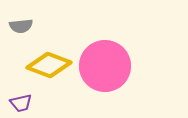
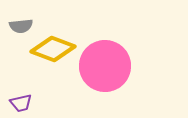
yellow diamond: moved 4 px right, 16 px up
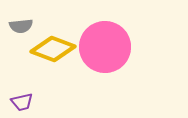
pink circle: moved 19 px up
purple trapezoid: moved 1 px right, 1 px up
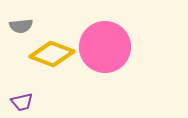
yellow diamond: moved 1 px left, 5 px down
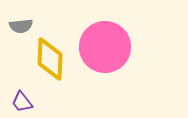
yellow diamond: moved 2 px left, 5 px down; rotated 72 degrees clockwise
purple trapezoid: rotated 65 degrees clockwise
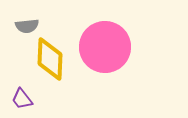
gray semicircle: moved 6 px right
purple trapezoid: moved 3 px up
